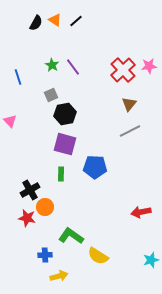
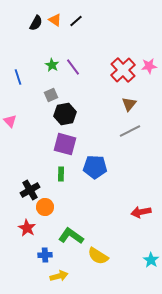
red star: moved 10 px down; rotated 18 degrees clockwise
cyan star: rotated 21 degrees counterclockwise
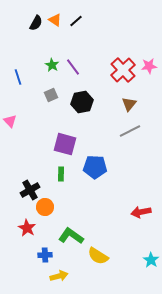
black hexagon: moved 17 px right, 12 px up
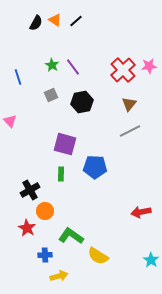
orange circle: moved 4 px down
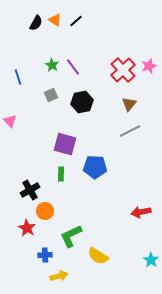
pink star: rotated 14 degrees counterclockwise
green L-shape: rotated 60 degrees counterclockwise
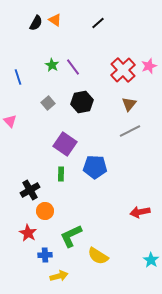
black line: moved 22 px right, 2 px down
gray square: moved 3 px left, 8 px down; rotated 16 degrees counterclockwise
purple square: rotated 20 degrees clockwise
red arrow: moved 1 px left
red star: moved 1 px right, 5 px down
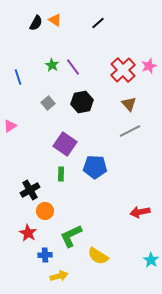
brown triangle: rotated 21 degrees counterclockwise
pink triangle: moved 5 px down; rotated 40 degrees clockwise
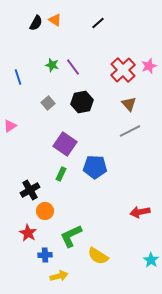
green star: rotated 16 degrees counterclockwise
green rectangle: rotated 24 degrees clockwise
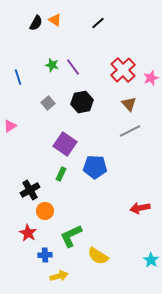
pink star: moved 2 px right, 12 px down
red arrow: moved 4 px up
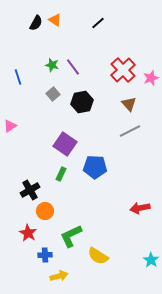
gray square: moved 5 px right, 9 px up
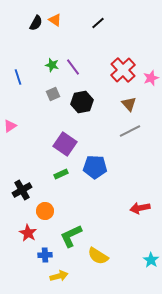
gray square: rotated 16 degrees clockwise
green rectangle: rotated 40 degrees clockwise
black cross: moved 8 px left
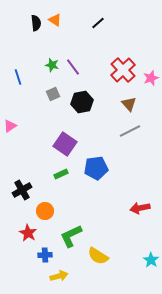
black semicircle: rotated 35 degrees counterclockwise
blue pentagon: moved 1 px right, 1 px down; rotated 10 degrees counterclockwise
